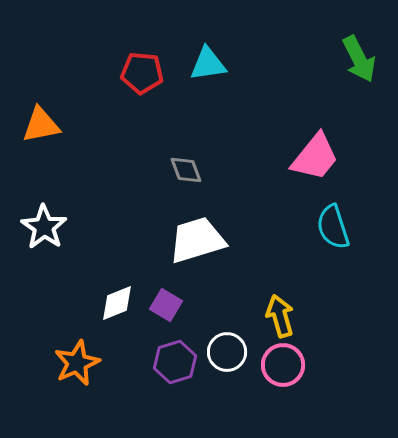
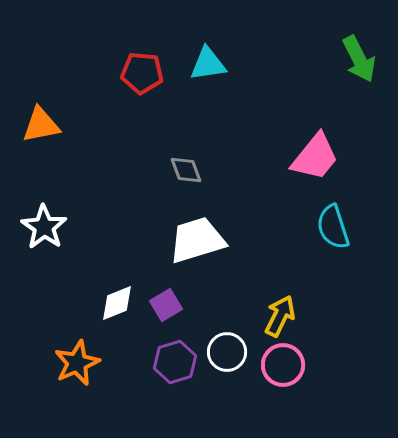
purple square: rotated 28 degrees clockwise
yellow arrow: rotated 42 degrees clockwise
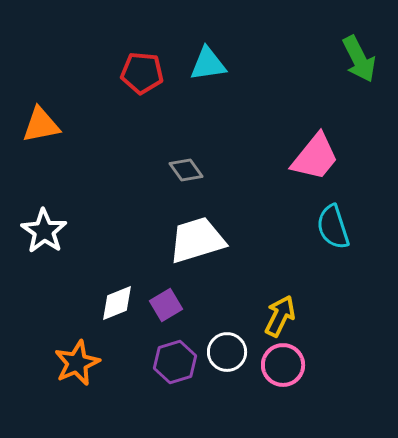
gray diamond: rotated 16 degrees counterclockwise
white star: moved 4 px down
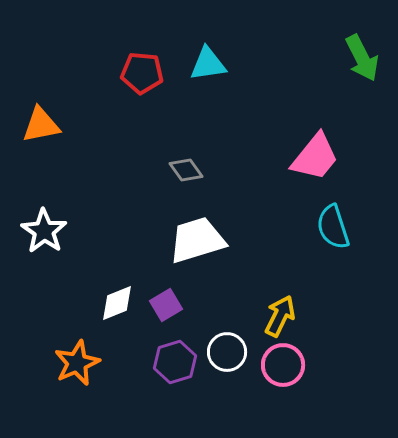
green arrow: moved 3 px right, 1 px up
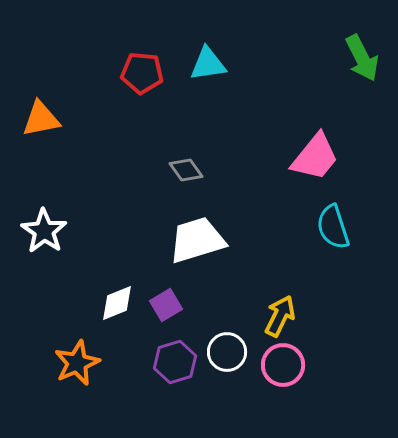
orange triangle: moved 6 px up
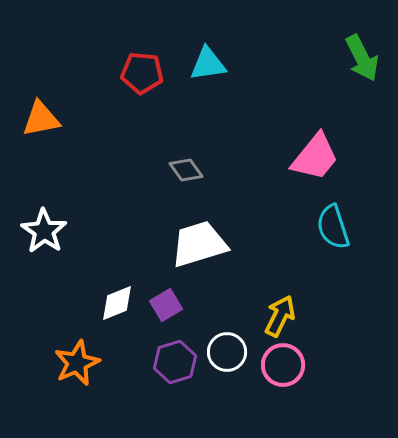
white trapezoid: moved 2 px right, 4 px down
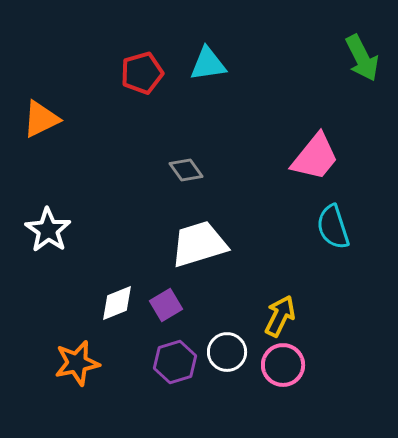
red pentagon: rotated 21 degrees counterclockwise
orange triangle: rotated 15 degrees counterclockwise
white star: moved 4 px right, 1 px up
orange star: rotated 12 degrees clockwise
